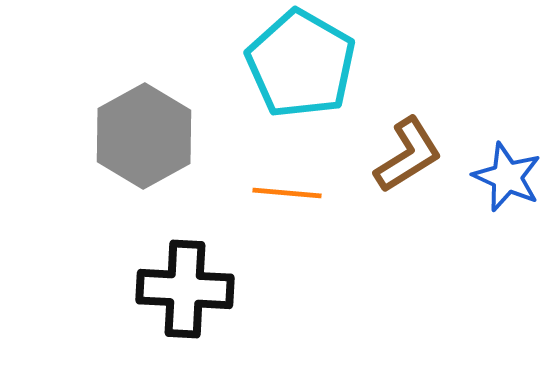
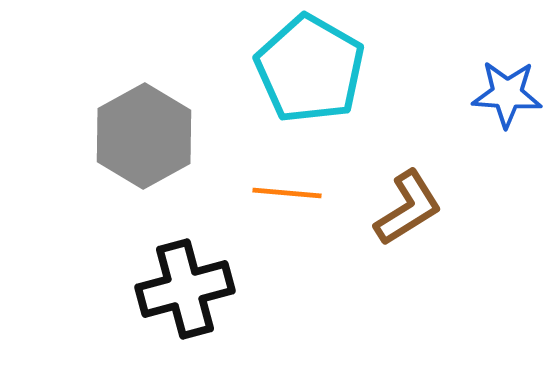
cyan pentagon: moved 9 px right, 5 px down
brown L-shape: moved 53 px down
blue star: moved 83 px up; rotated 20 degrees counterclockwise
black cross: rotated 18 degrees counterclockwise
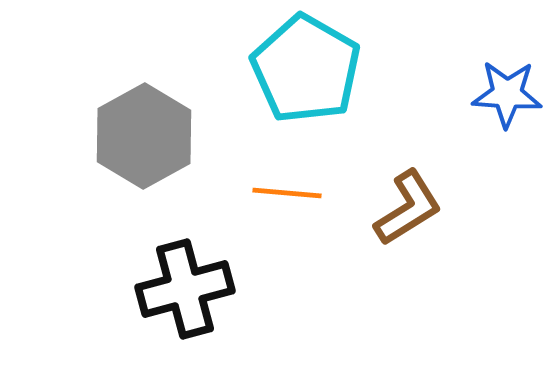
cyan pentagon: moved 4 px left
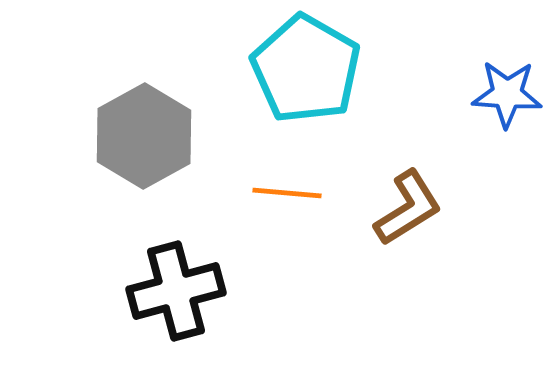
black cross: moved 9 px left, 2 px down
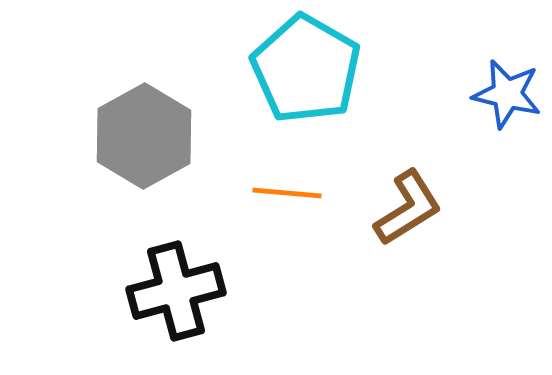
blue star: rotated 10 degrees clockwise
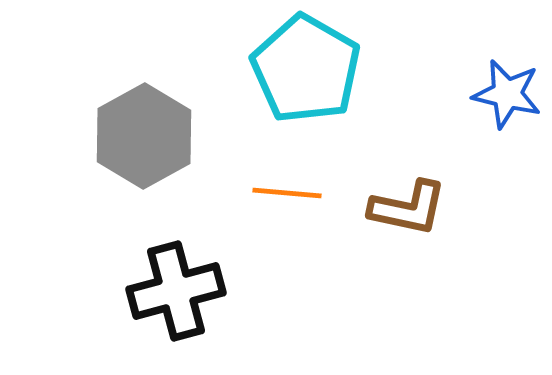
brown L-shape: rotated 44 degrees clockwise
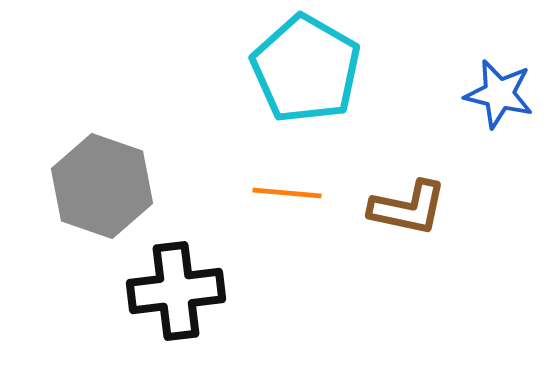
blue star: moved 8 px left
gray hexagon: moved 42 px left, 50 px down; rotated 12 degrees counterclockwise
black cross: rotated 8 degrees clockwise
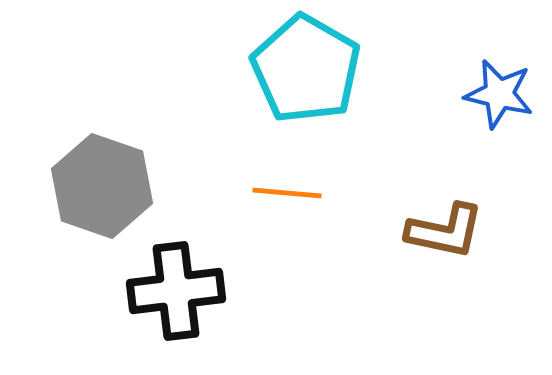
brown L-shape: moved 37 px right, 23 px down
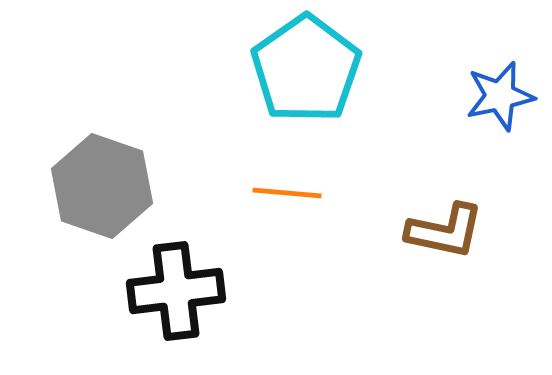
cyan pentagon: rotated 7 degrees clockwise
blue star: moved 1 px right, 2 px down; rotated 26 degrees counterclockwise
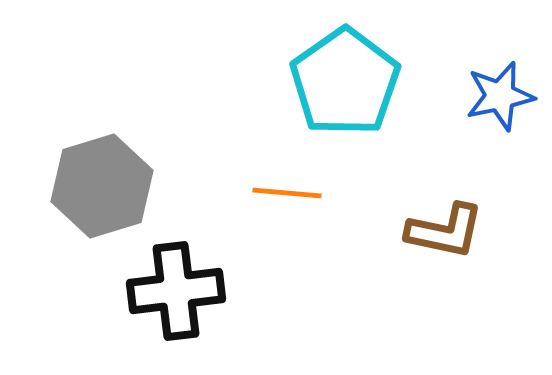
cyan pentagon: moved 39 px right, 13 px down
gray hexagon: rotated 24 degrees clockwise
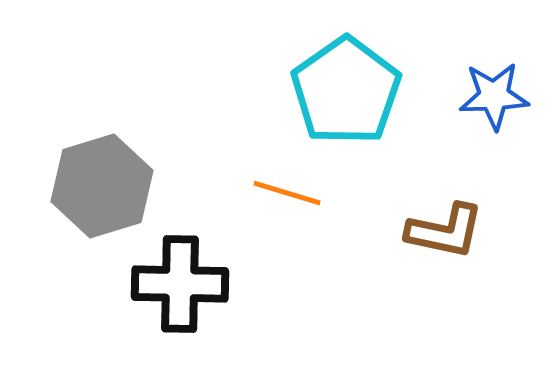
cyan pentagon: moved 1 px right, 9 px down
blue star: moved 6 px left; rotated 10 degrees clockwise
orange line: rotated 12 degrees clockwise
black cross: moved 4 px right, 7 px up; rotated 8 degrees clockwise
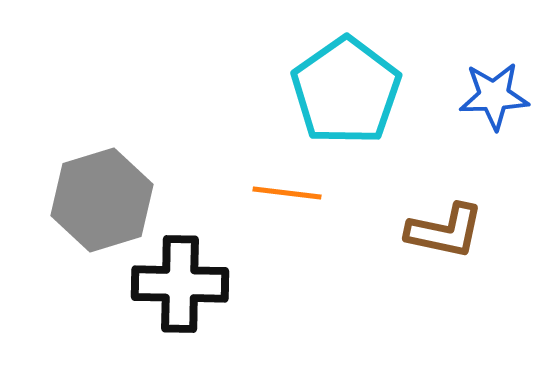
gray hexagon: moved 14 px down
orange line: rotated 10 degrees counterclockwise
